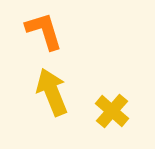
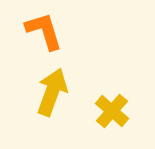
yellow arrow: rotated 42 degrees clockwise
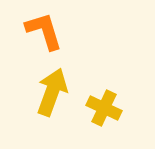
yellow cross: moved 8 px left, 3 px up; rotated 16 degrees counterclockwise
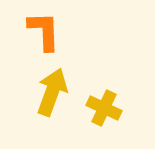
orange L-shape: rotated 15 degrees clockwise
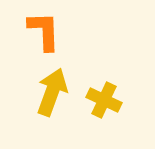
yellow cross: moved 8 px up
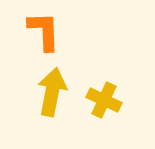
yellow arrow: rotated 9 degrees counterclockwise
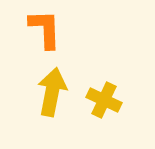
orange L-shape: moved 1 px right, 2 px up
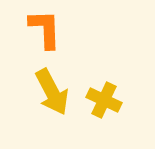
yellow arrow: rotated 141 degrees clockwise
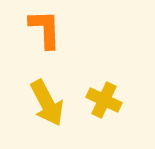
yellow arrow: moved 5 px left, 11 px down
